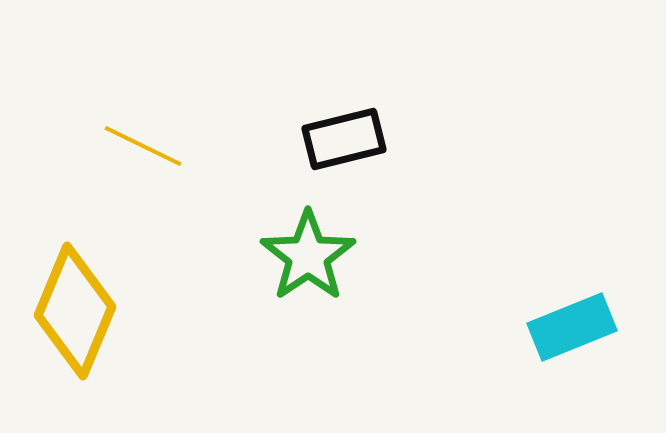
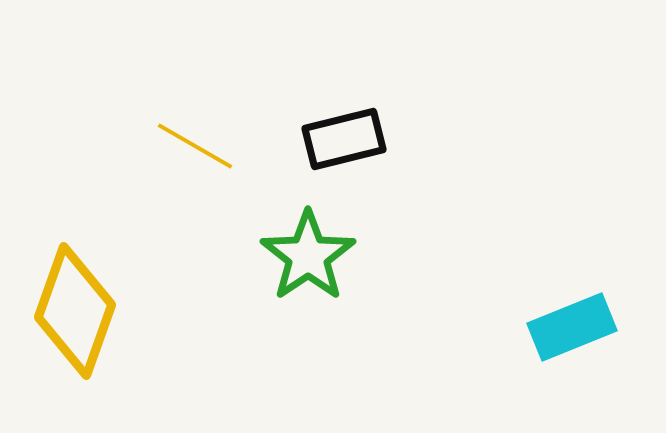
yellow line: moved 52 px right; rotated 4 degrees clockwise
yellow diamond: rotated 3 degrees counterclockwise
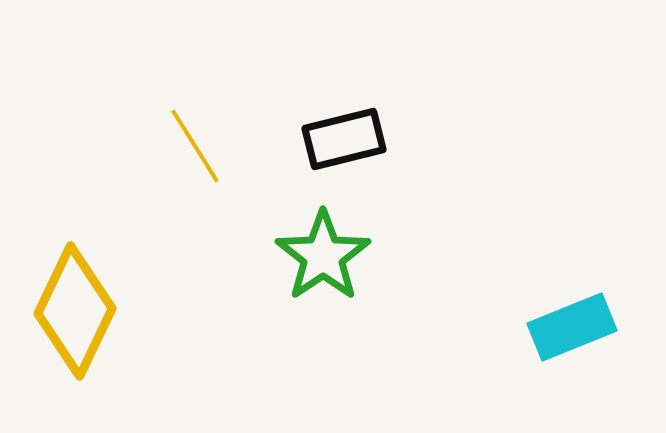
yellow line: rotated 28 degrees clockwise
green star: moved 15 px right
yellow diamond: rotated 6 degrees clockwise
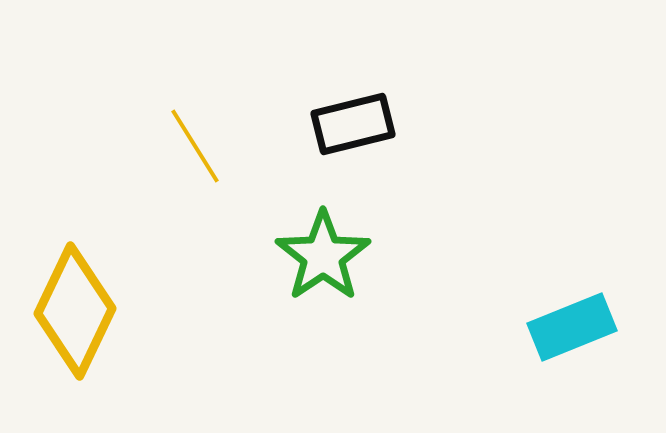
black rectangle: moved 9 px right, 15 px up
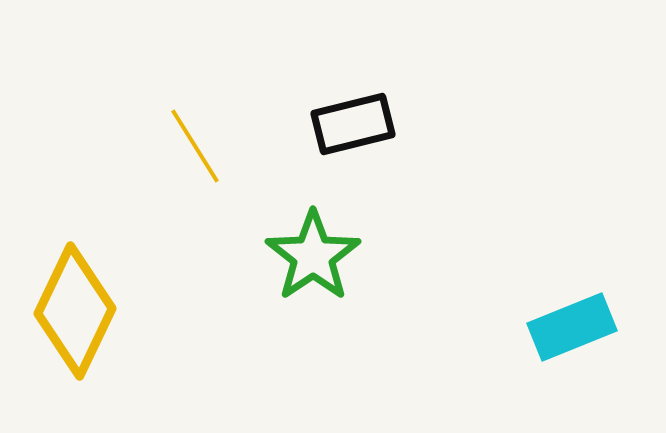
green star: moved 10 px left
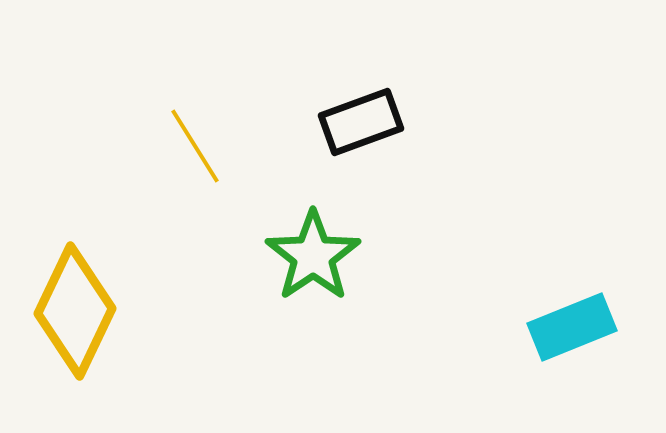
black rectangle: moved 8 px right, 2 px up; rotated 6 degrees counterclockwise
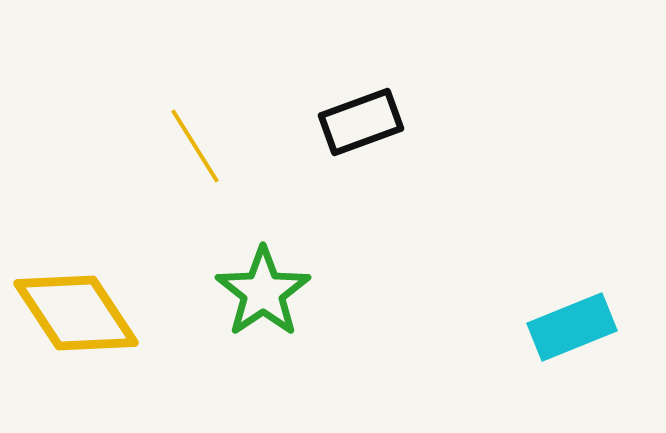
green star: moved 50 px left, 36 px down
yellow diamond: moved 1 px right, 2 px down; rotated 59 degrees counterclockwise
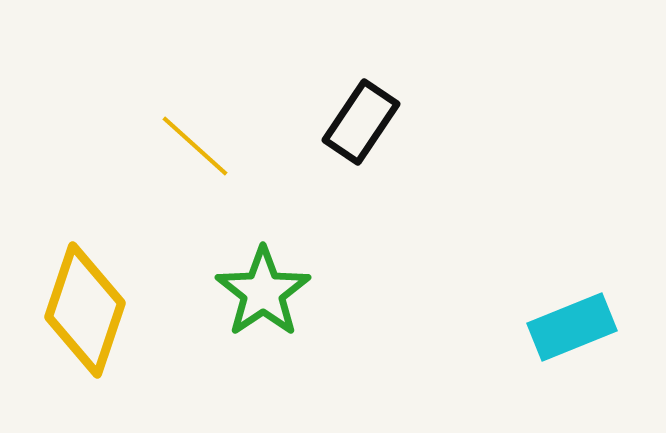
black rectangle: rotated 36 degrees counterclockwise
yellow line: rotated 16 degrees counterclockwise
yellow diamond: moved 9 px right, 3 px up; rotated 52 degrees clockwise
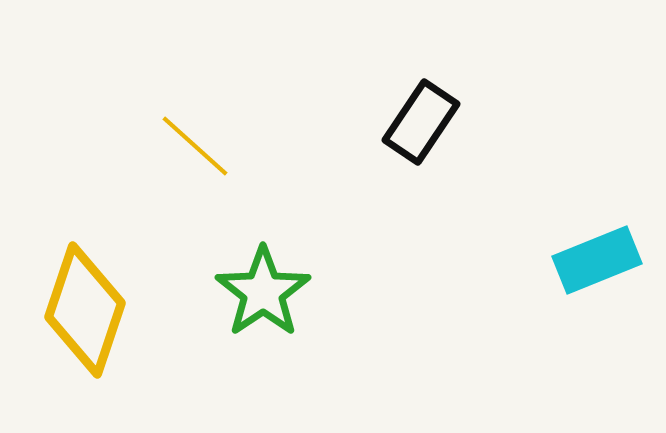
black rectangle: moved 60 px right
cyan rectangle: moved 25 px right, 67 px up
